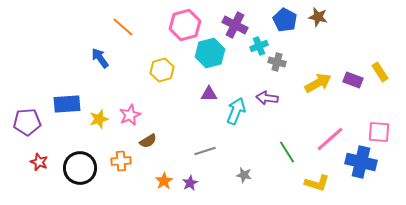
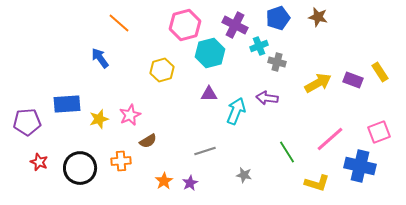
blue pentagon: moved 7 px left, 2 px up; rotated 25 degrees clockwise
orange line: moved 4 px left, 4 px up
pink square: rotated 25 degrees counterclockwise
blue cross: moved 1 px left, 4 px down
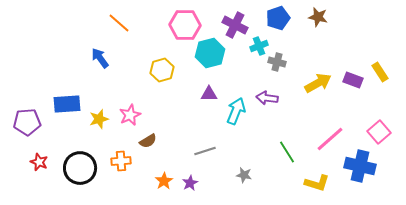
pink hexagon: rotated 16 degrees clockwise
pink square: rotated 20 degrees counterclockwise
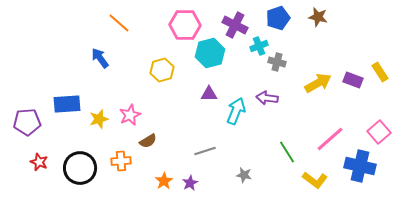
yellow L-shape: moved 2 px left, 3 px up; rotated 20 degrees clockwise
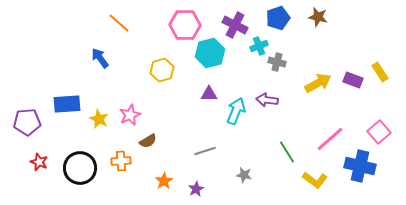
purple arrow: moved 2 px down
yellow star: rotated 30 degrees counterclockwise
purple star: moved 6 px right, 6 px down
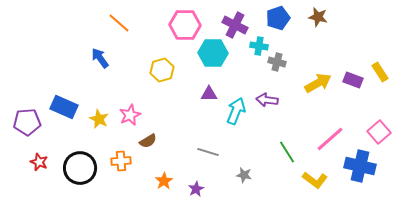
cyan cross: rotated 30 degrees clockwise
cyan hexagon: moved 3 px right; rotated 16 degrees clockwise
blue rectangle: moved 3 px left, 3 px down; rotated 28 degrees clockwise
gray line: moved 3 px right, 1 px down; rotated 35 degrees clockwise
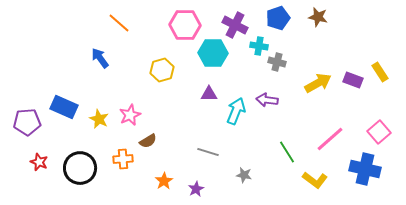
orange cross: moved 2 px right, 2 px up
blue cross: moved 5 px right, 3 px down
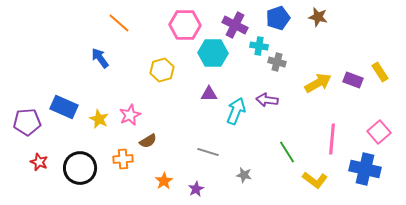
pink line: moved 2 px right; rotated 44 degrees counterclockwise
